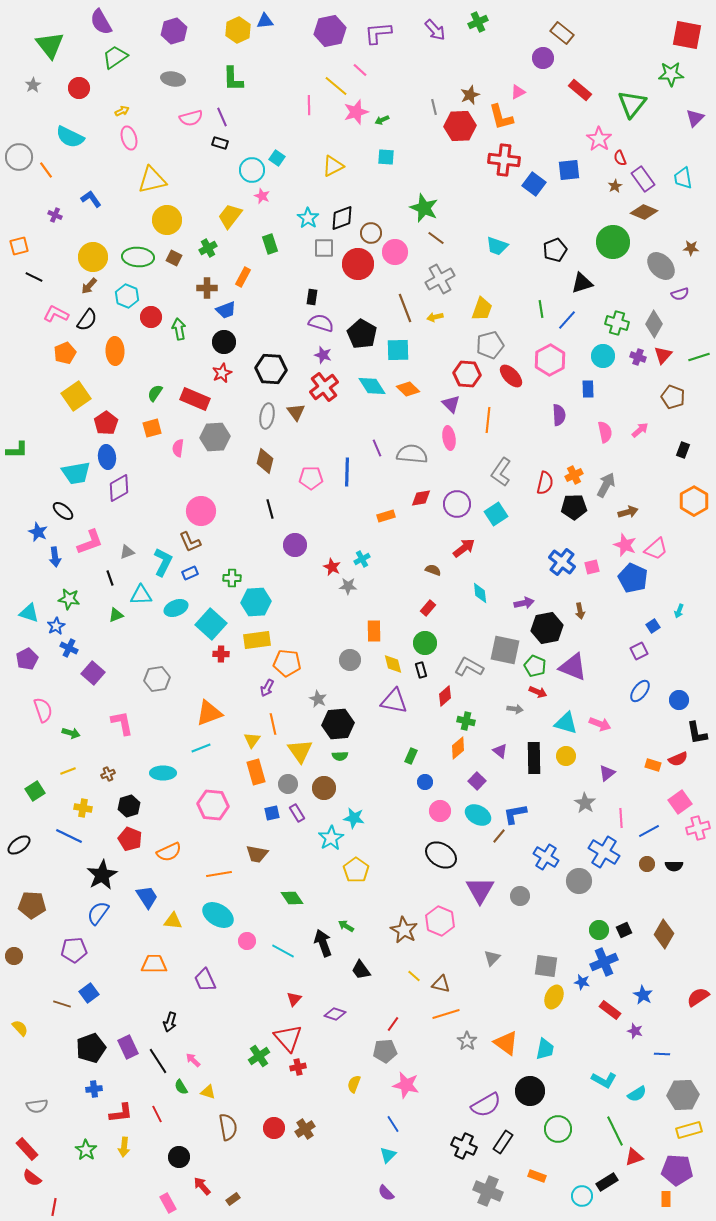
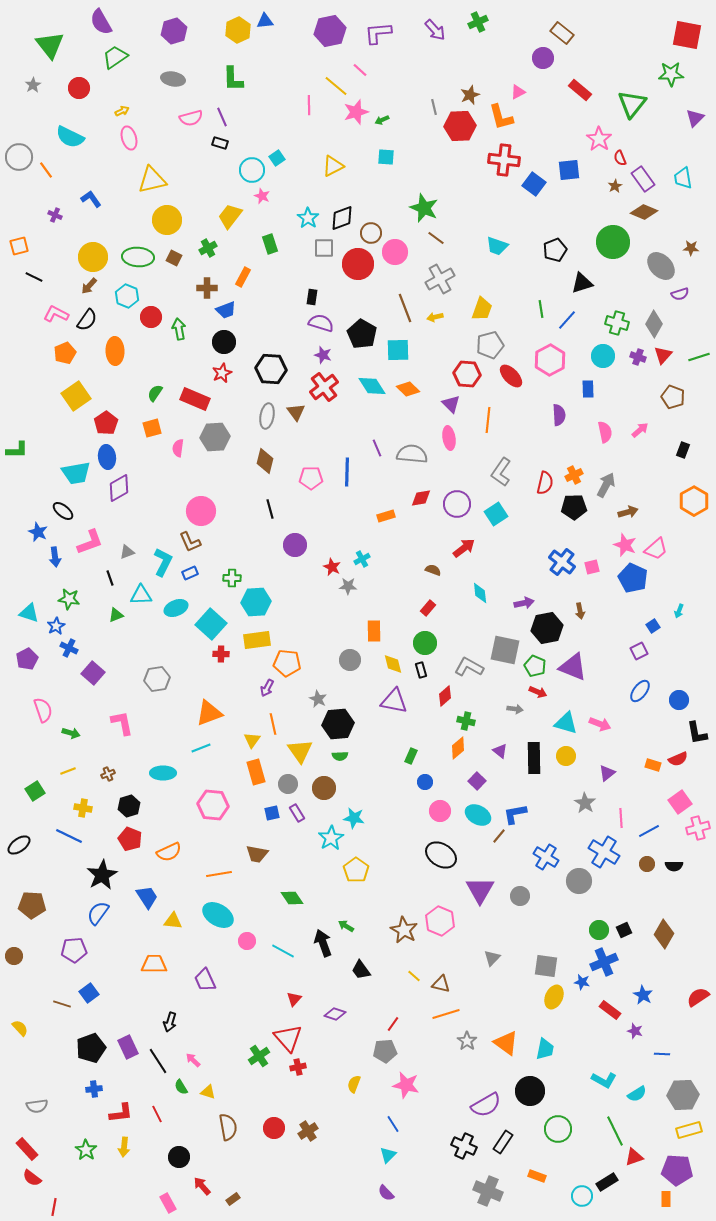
cyan square at (277, 158): rotated 21 degrees clockwise
brown cross at (305, 1129): moved 3 px right, 2 px down
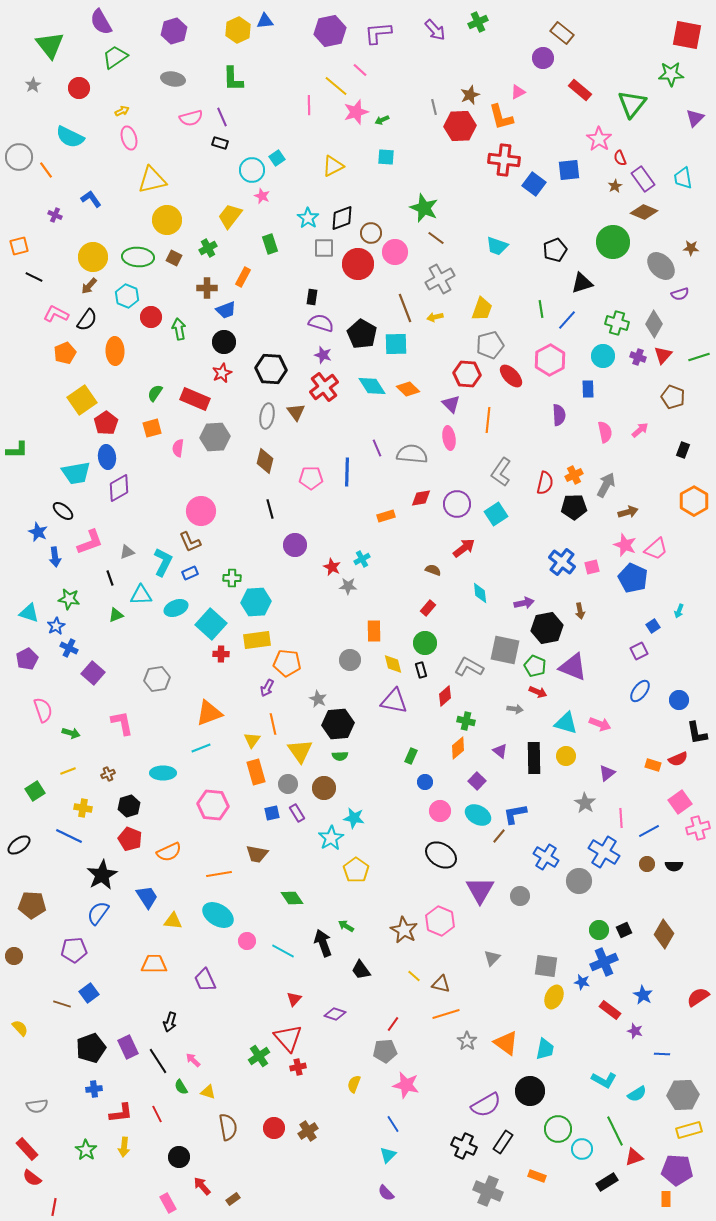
cyan square at (398, 350): moved 2 px left, 6 px up
yellow square at (76, 396): moved 6 px right, 4 px down
cyan circle at (582, 1196): moved 47 px up
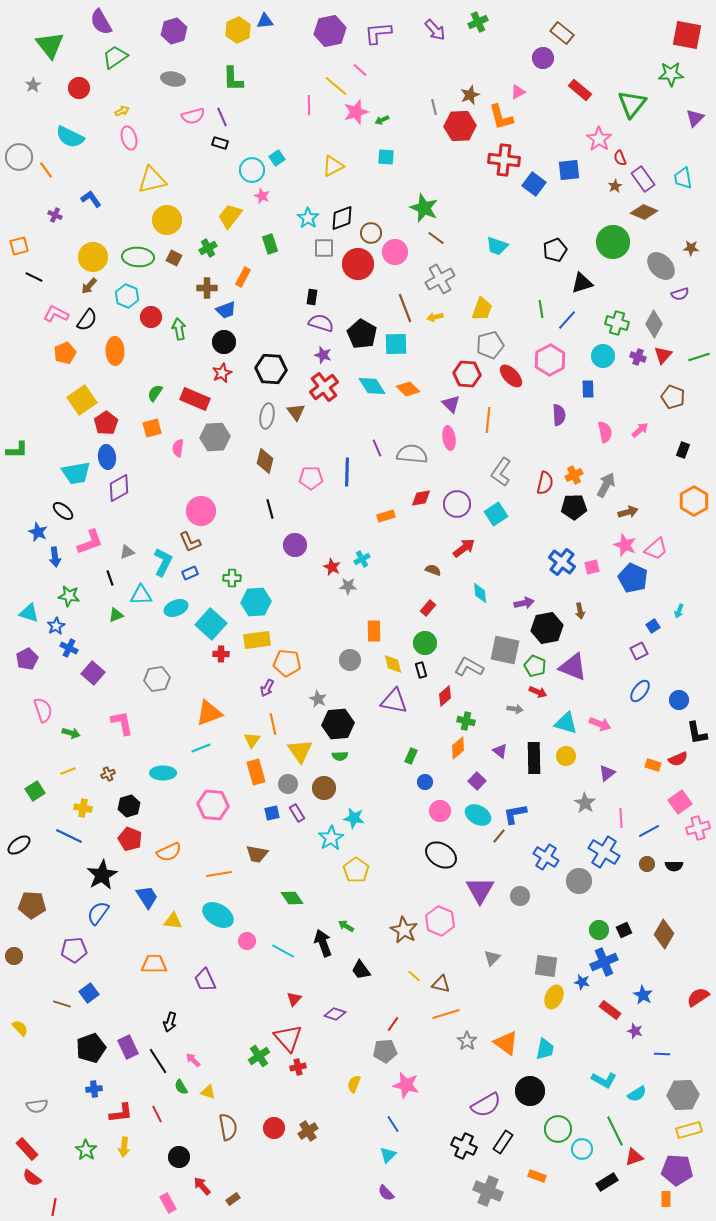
pink semicircle at (191, 118): moved 2 px right, 2 px up
green star at (69, 599): moved 3 px up
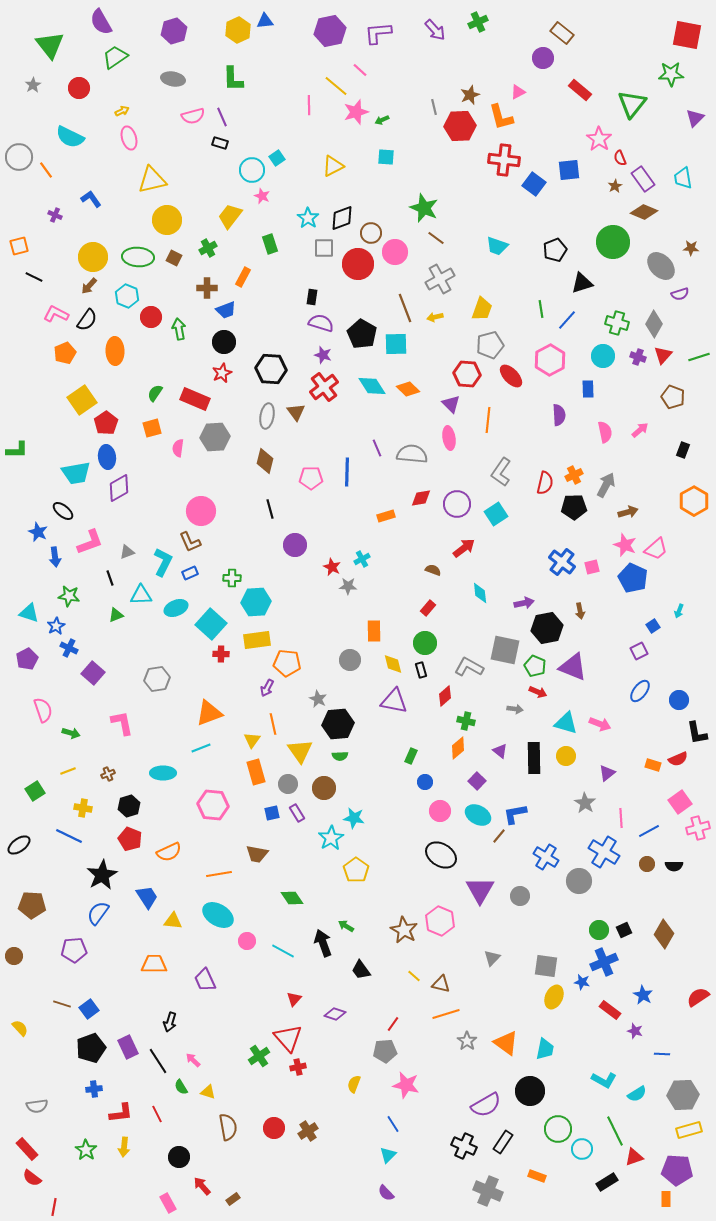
blue square at (89, 993): moved 16 px down
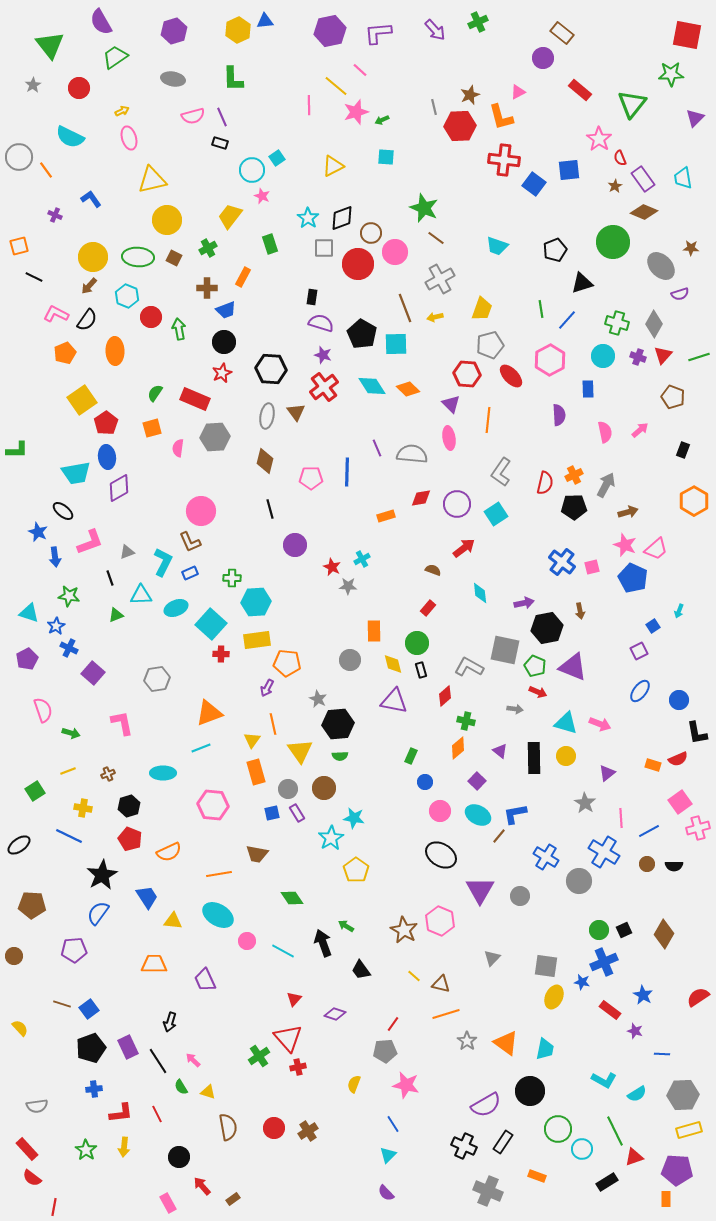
green circle at (425, 643): moved 8 px left
gray circle at (288, 784): moved 5 px down
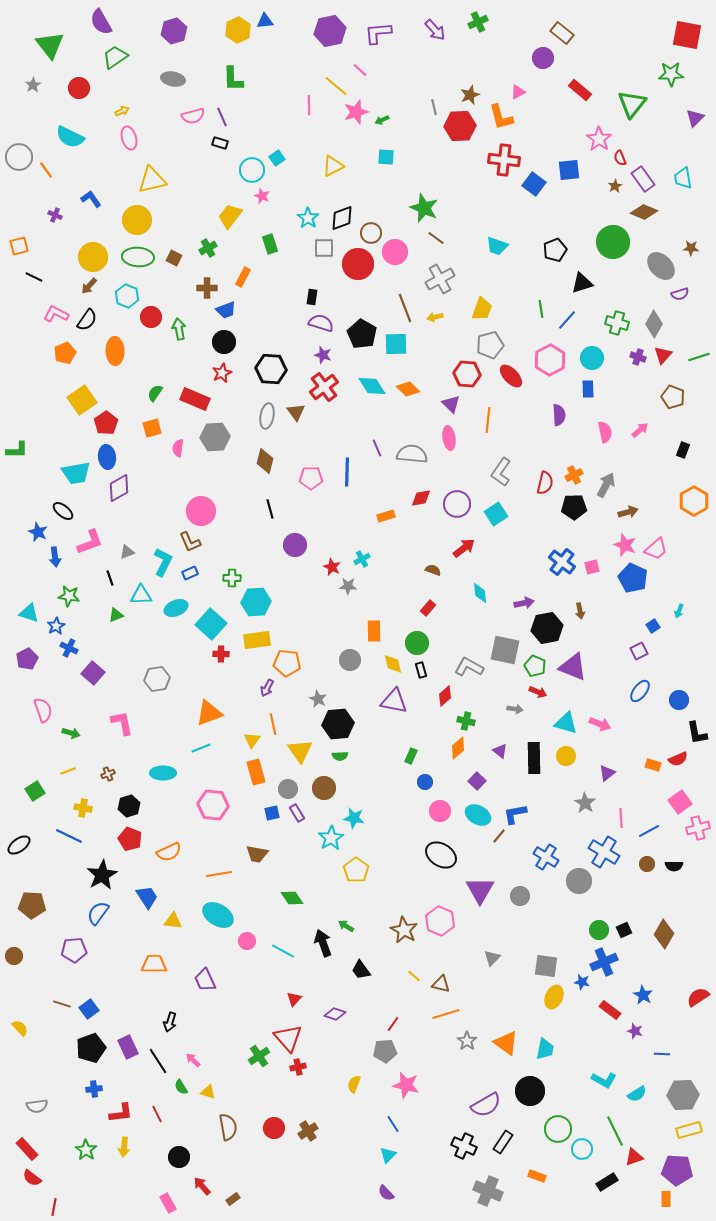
yellow circle at (167, 220): moved 30 px left
cyan circle at (603, 356): moved 11 px left, 2 px down
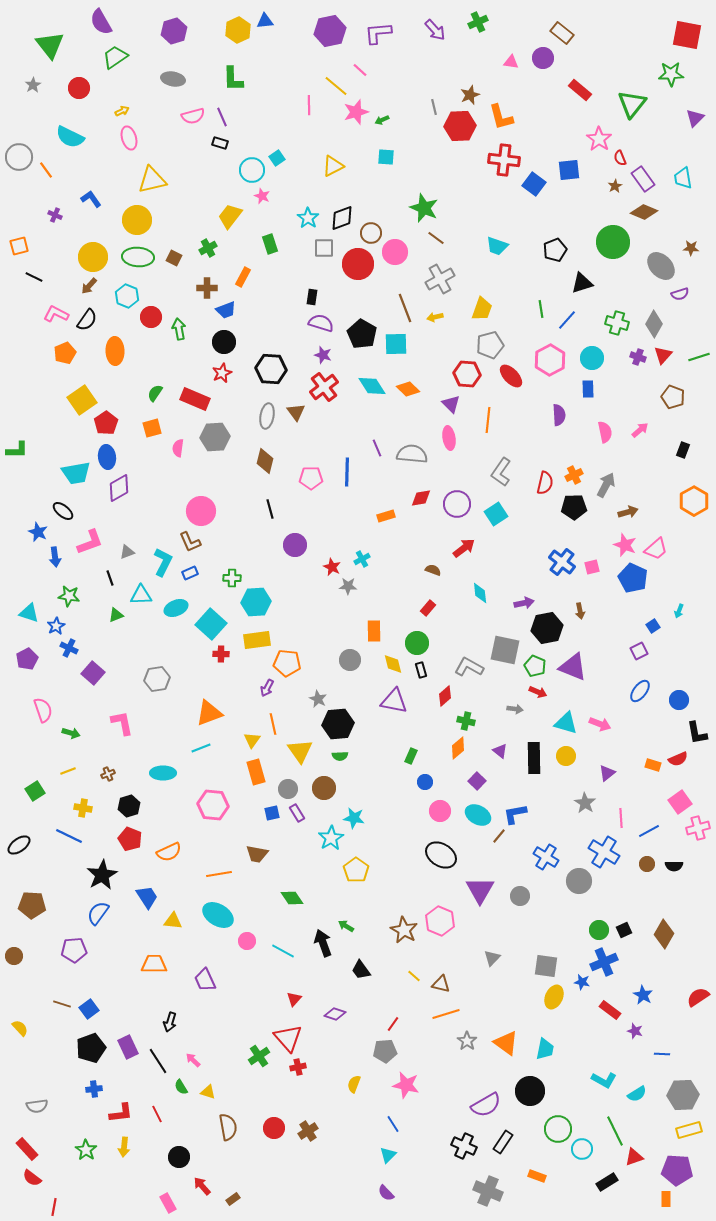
pink triangle at (518, 92): moved 7 px left, 30 px up; rotated 35 degrees clockwise
